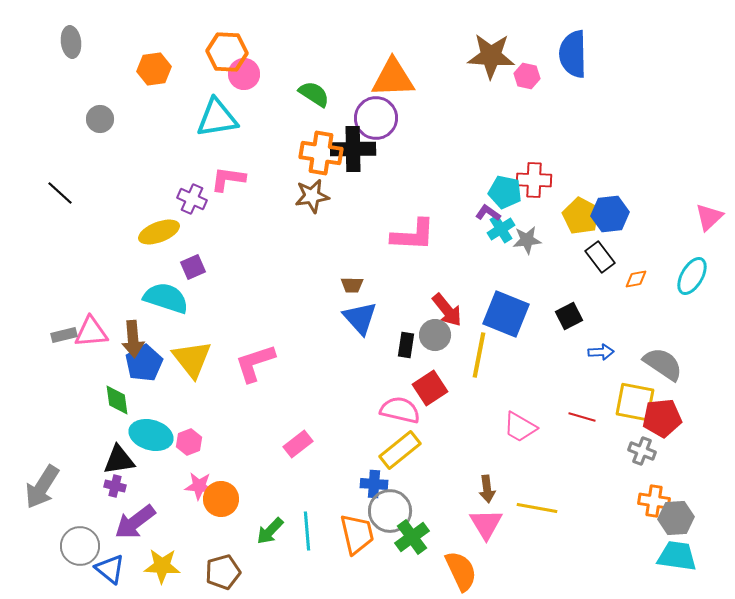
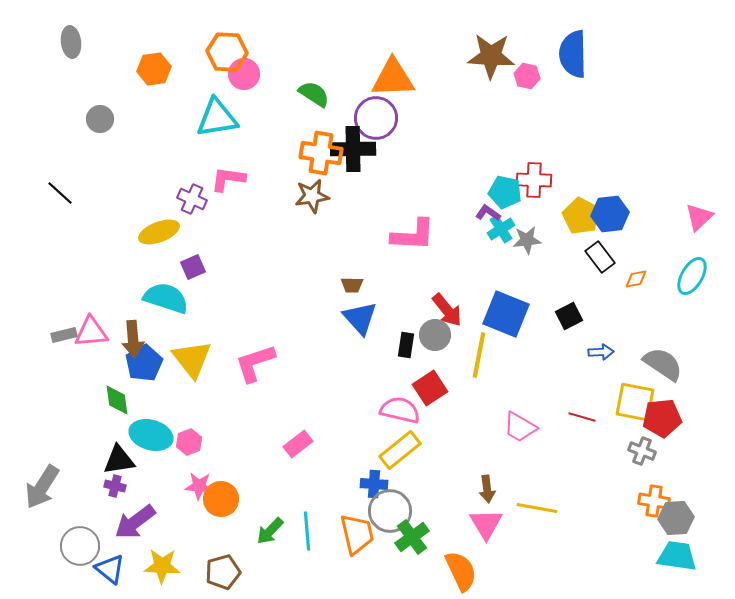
pink triangle at (709, 217): moved 10 px left
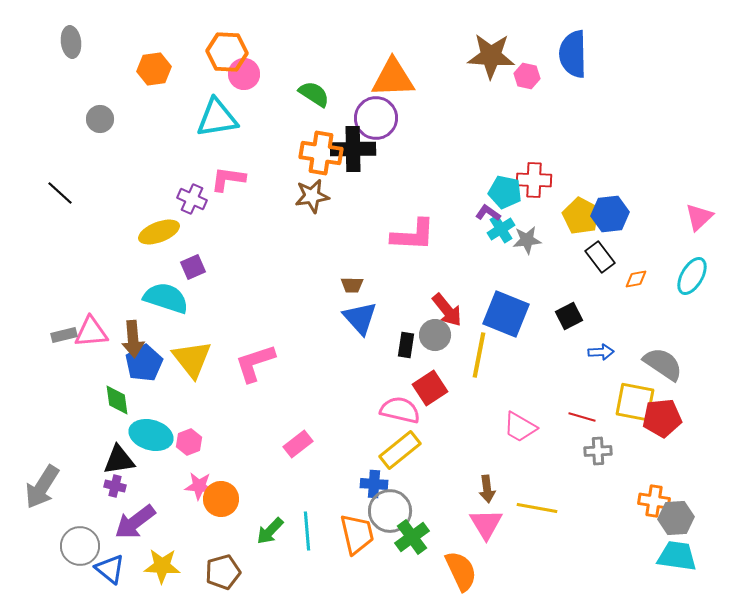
gray cross at (642, 451): moved 44 px left; rotated 24 degrees counterclockwise
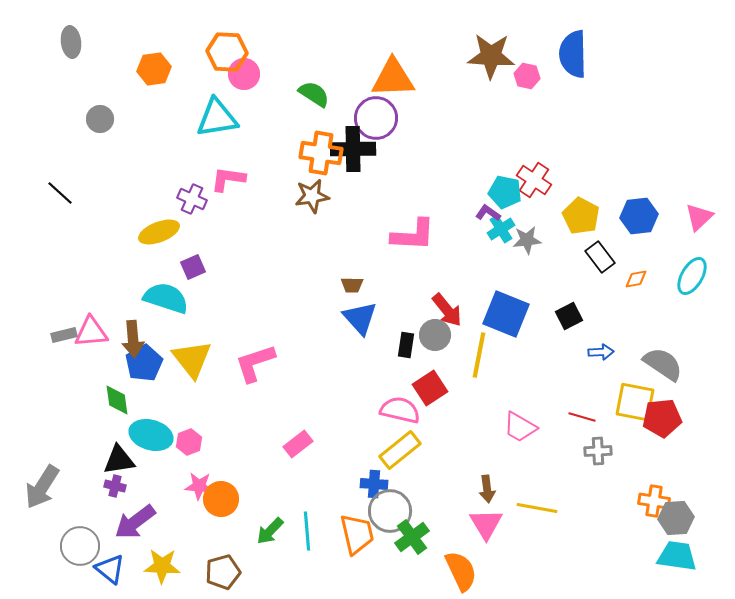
red cross at (534, 180): rotated 32 degrees clockwise
blue hexagon at (610, 214): moved 29 px right, 2 px down
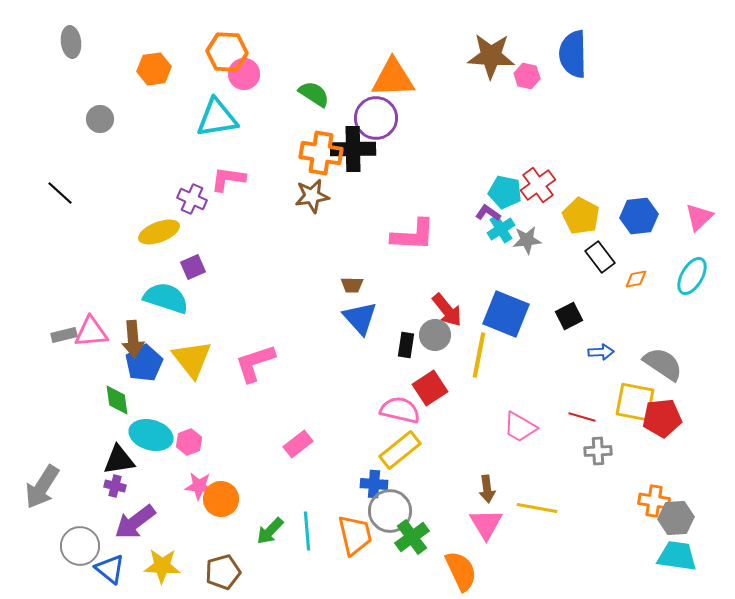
red cross at (534, 180): moved 4 px right, 5 px down; rotated 20 degrees clockwise
orange trapezoid at (357, 534): moved 2 px left, 1 px down
